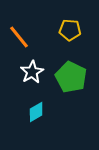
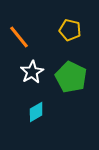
yellow pentagon: rotated 10 degrees clockwise
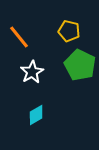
yellow pentagon: moved 1 px left, 1 px down
green pentagon: moved 9 px right, 12 px up
cyan diamond: moved 3 px down
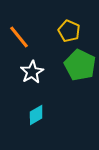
yellow pentagon: rotated 10 degrees clockwise
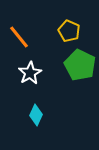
white star: moved 2 px left, 1 px down
cyan diamond: rotated 35 degrees counterclockwise
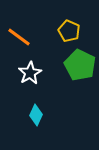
orange line: rotated 15 degrees counterclockwise
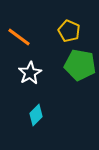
green pentagon: rotated 16 degrees counterclockwise
cyan diamond: rotated 20 degrees clockwise
